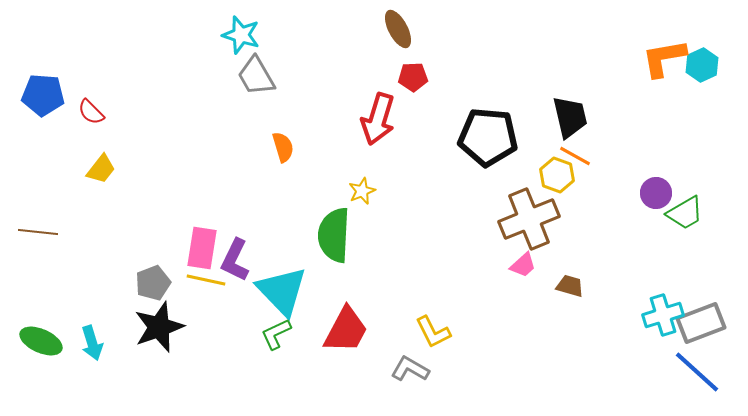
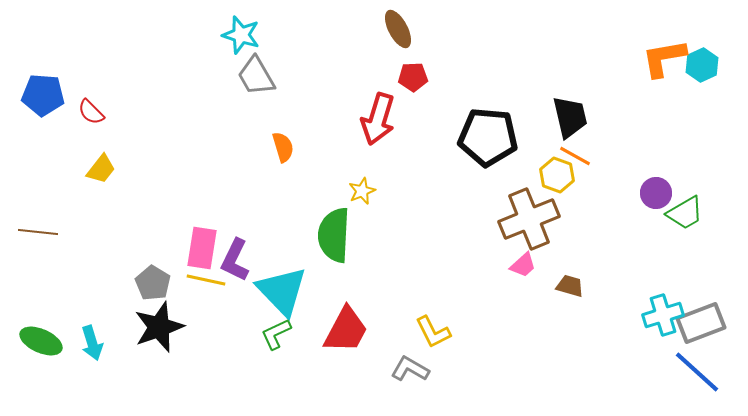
gray pentagon: rotated 20 degrees counterclockwise
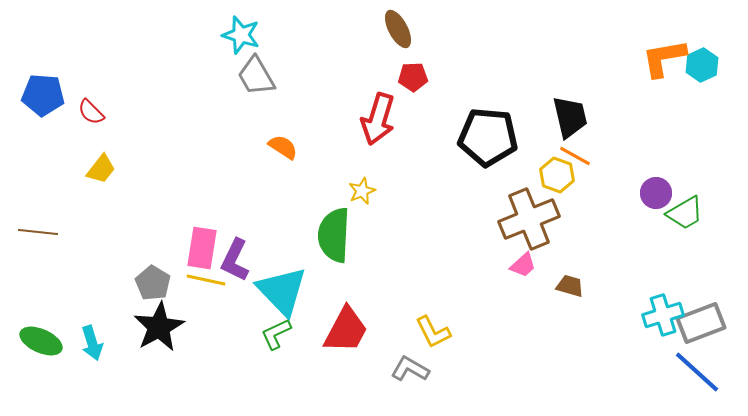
orange semicircle: rotated 40 degrees counterclockwise
black star: rotated 9 degrees counterclockwise
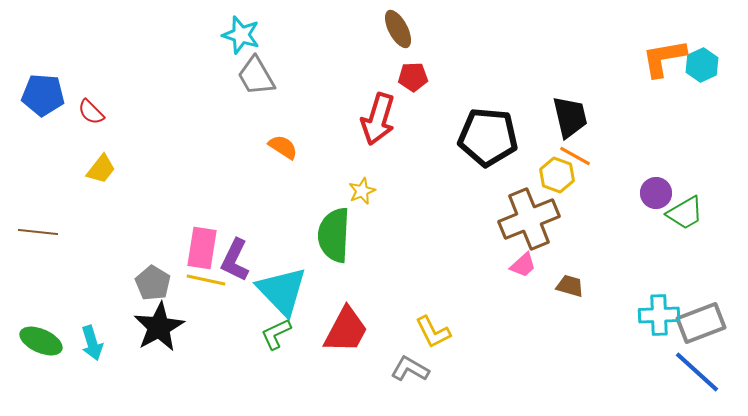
cyan cross: moved 4 px left; rotated 15 degrees clockwise
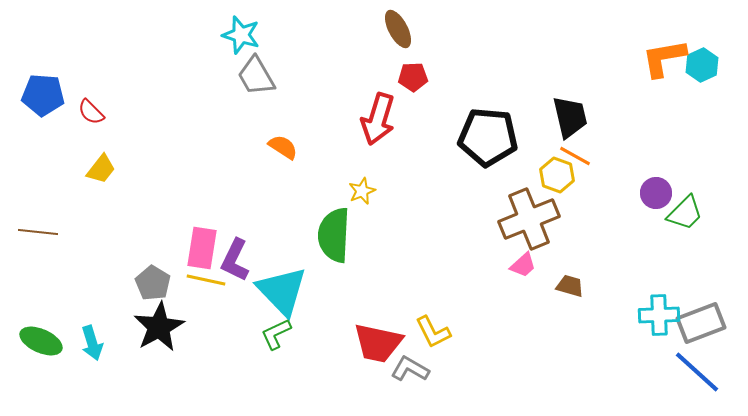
green trapezoid: rotated 15 degrees counterclockwise
red trapezoid: moved 32 px right, 13 px down; rotated 74 degrees clockwise
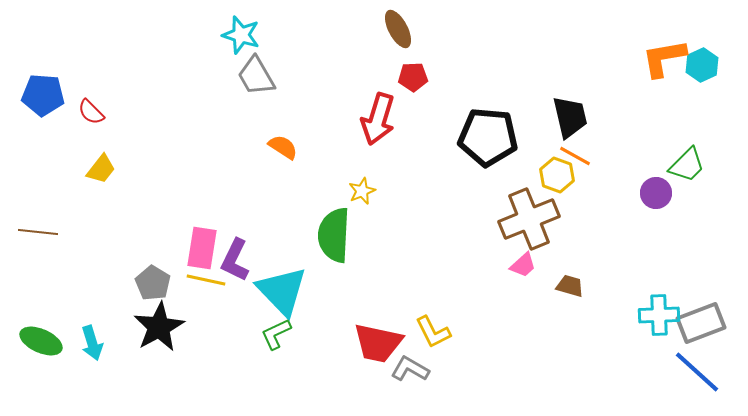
green trapezoid: moved 2 px right, 48 px up
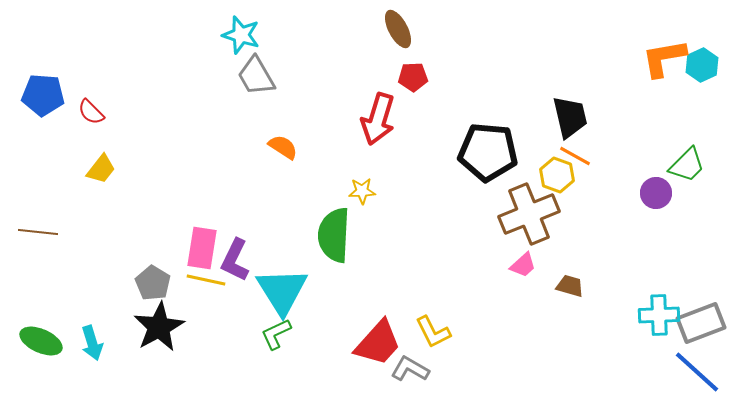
black pentagon: moved 15 px down
yellow star: rotated 20 degrees clockwise
brown cross: moved 5 px up
cyan triangle: rotated 12 degrees clockwise
red trapezoid: rotated 60 degrees counterclockwise
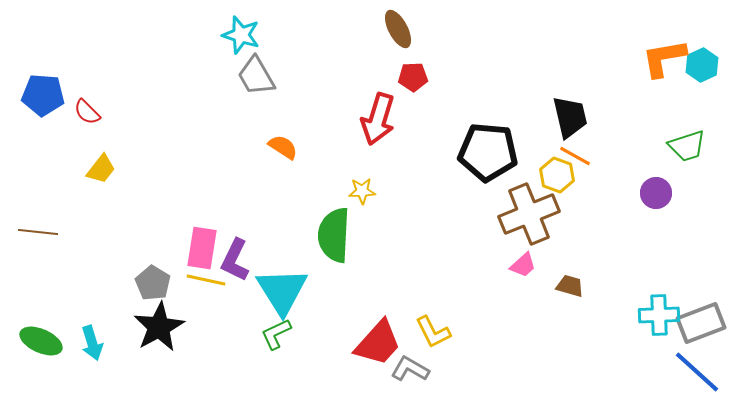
red semicircle: moved 4 px left
green trapezoid: moved 19 px up; rotated 27 degrees clockwise
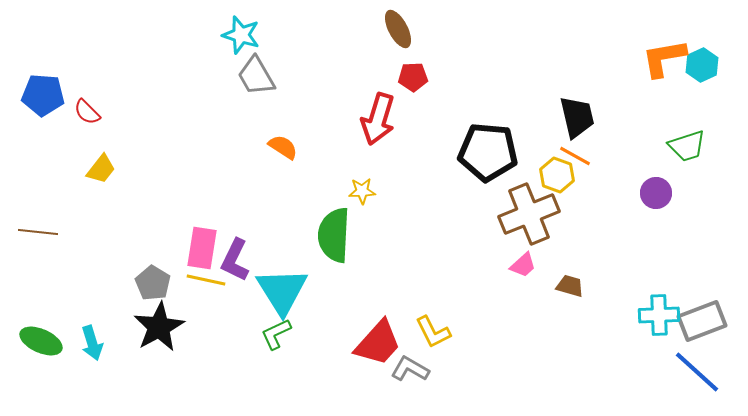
black trapezoid: moved 7 px right
gray rectangle: moved 1 px right, 2 px up
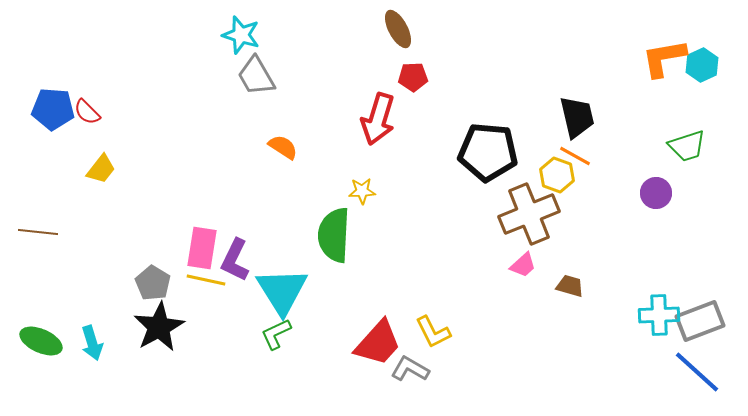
blue pentagon: moved 10 px right, 14 px down
gray rectangle: moved 2 px left
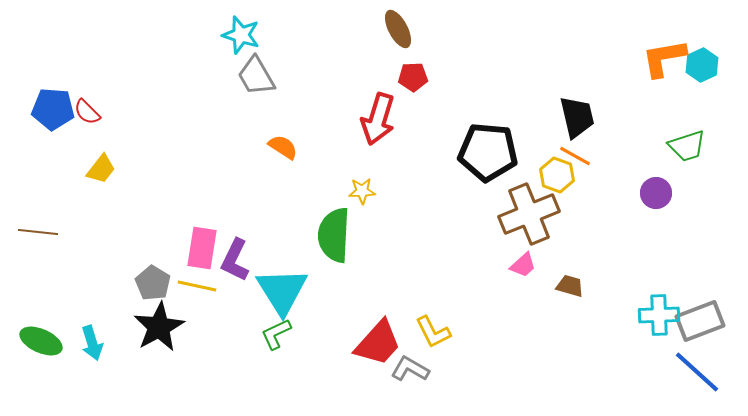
yellow line: moved 9 px left, 6 px down
